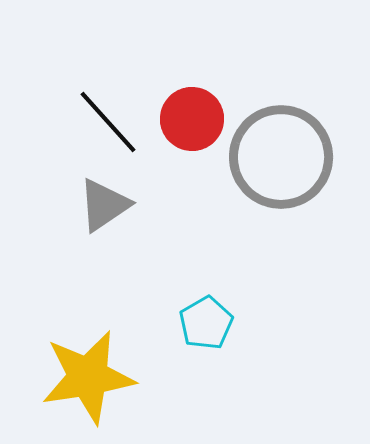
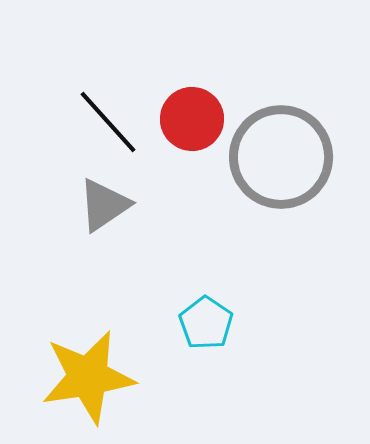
cyan pentagon: rotated 8 degrees counterclockwise
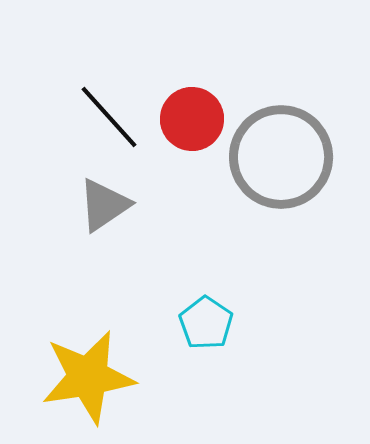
black line: moved 1 px right, 5 px up
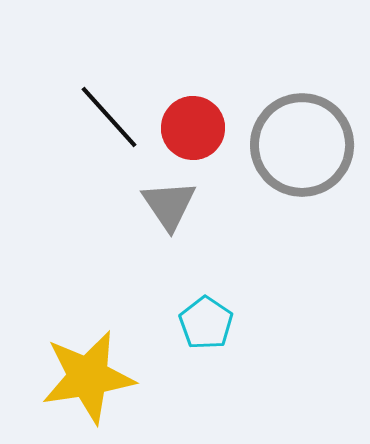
red circle: moved 1 px right, 9 px down
gray circle: moved 21 px right, 12 px up
gray triangle: moved 65 px right; rotated 30 degrees counterclockwise
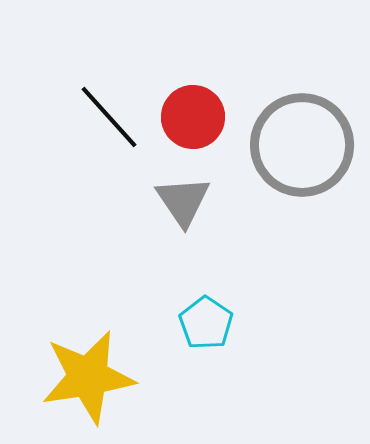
red circle: moved 11 px up
gray triangle: moved 14 px right, 4 px up
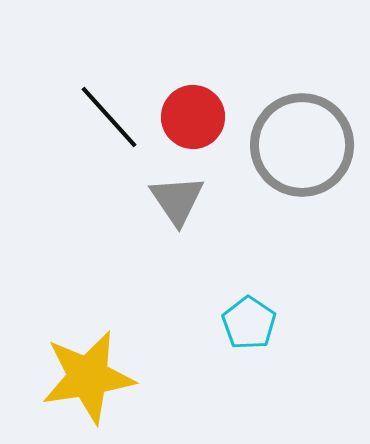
gray triangle: moved 6 px left, 1 px up
cyan pentagon: moved 43 px right
